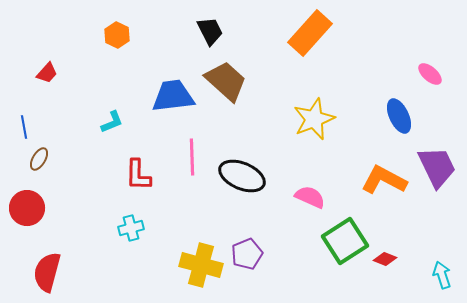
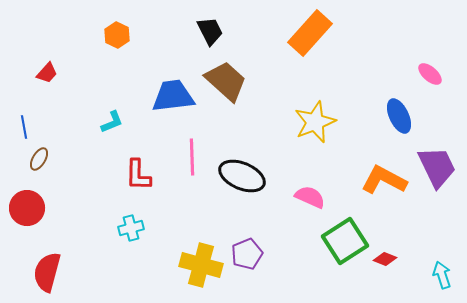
yellow star: moved 1 px right, 3 px down
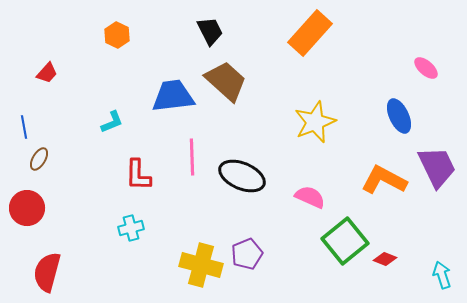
pink ellipse: moved 4 px left, 6 px up
green square: rotated 6 degrees counterclockwise
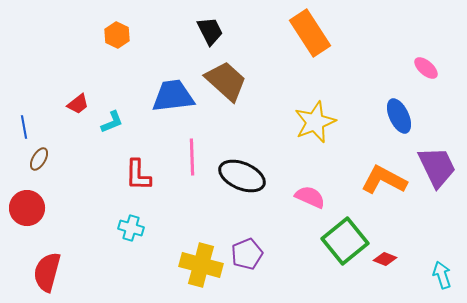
orange rectangle: rotated 75 degrees counterclockwise
red trapezoid: moved 31 px right, 31 px down; rotated 10 degrees clockwise
cyan cross: rotated 30 degrees clockwise
